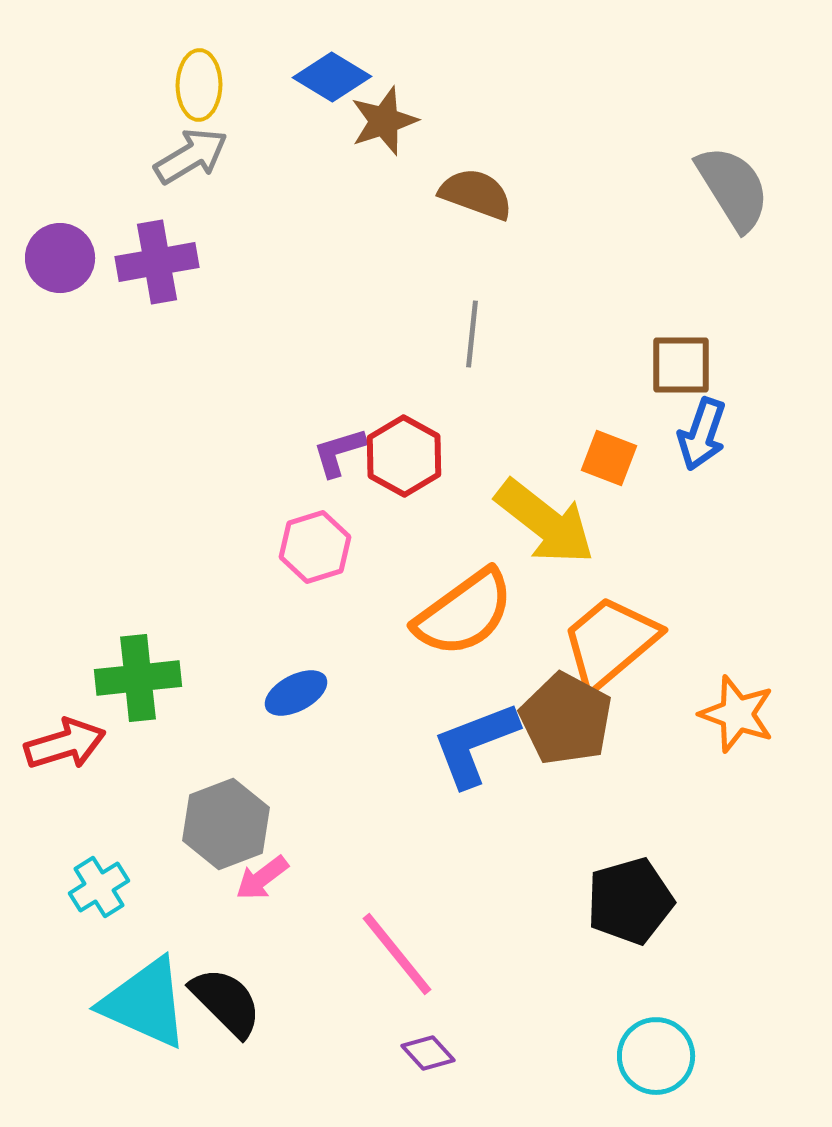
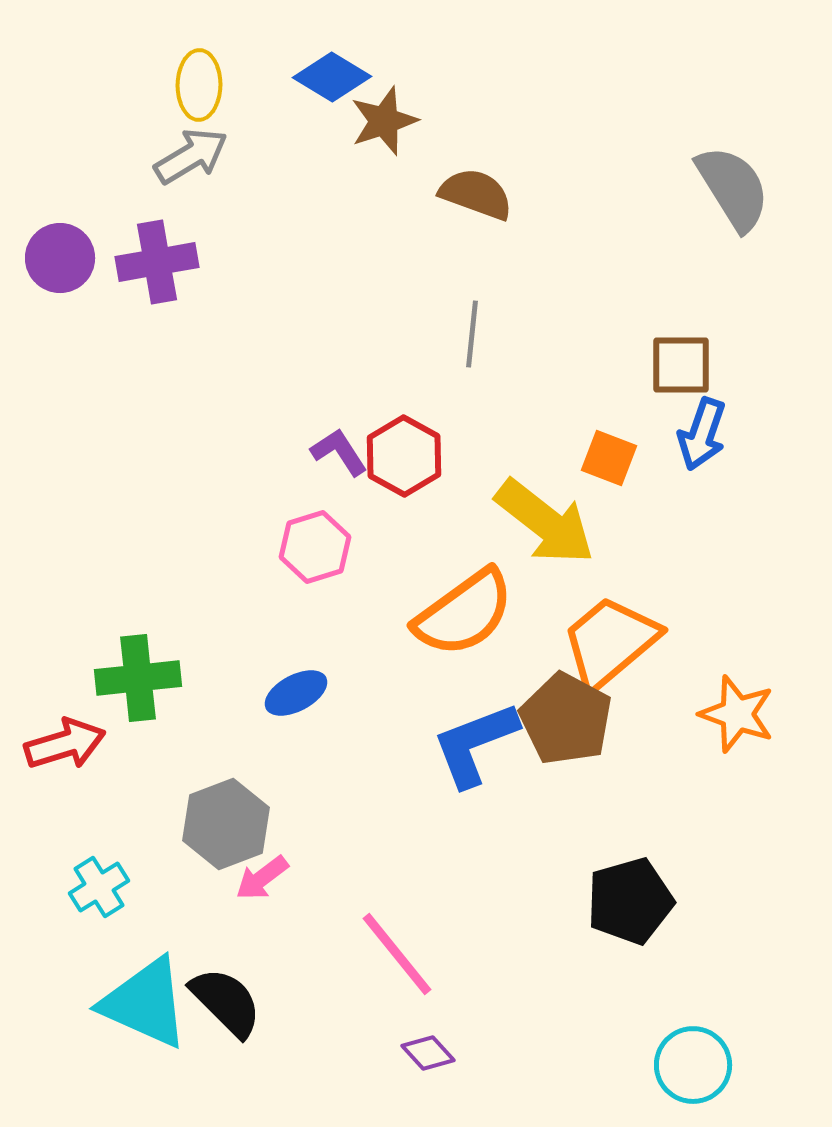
purple L-shape: rotated 74 degrees clockwise
cyan circle: moved 37 px right, 9 px down
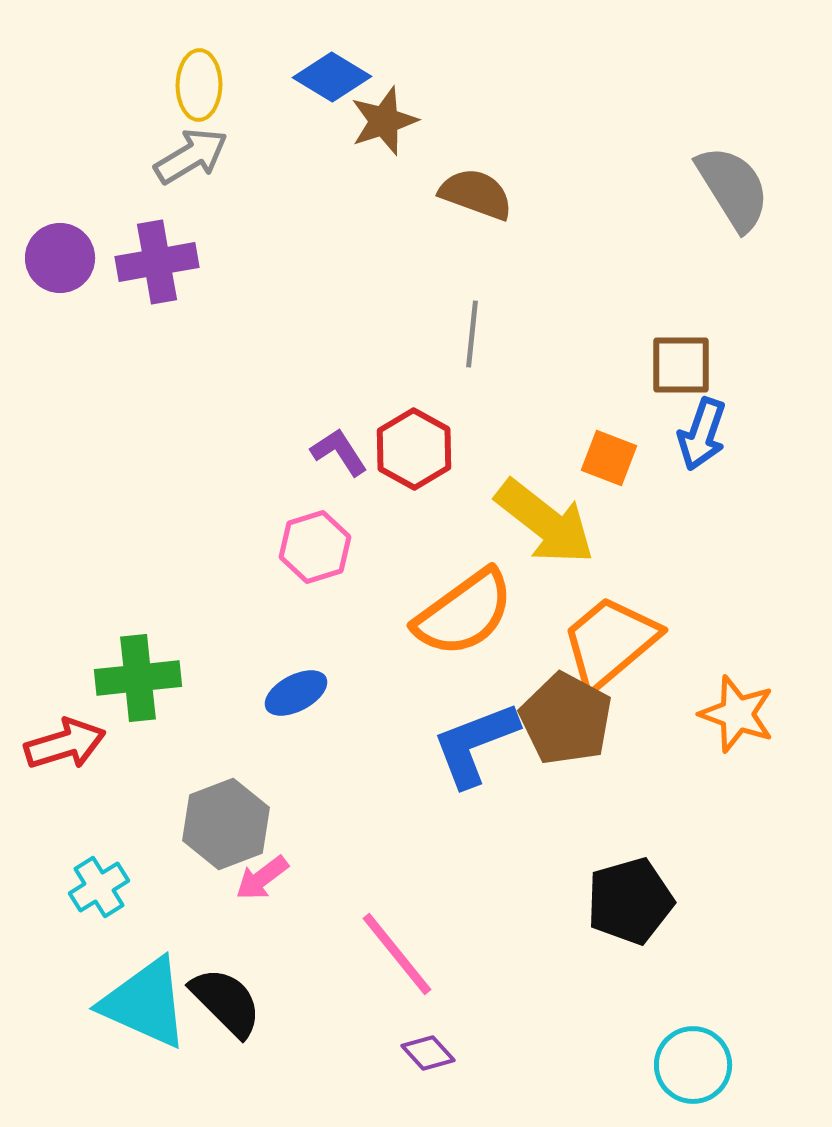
red hexagon: moved 10 px right, 7 px up
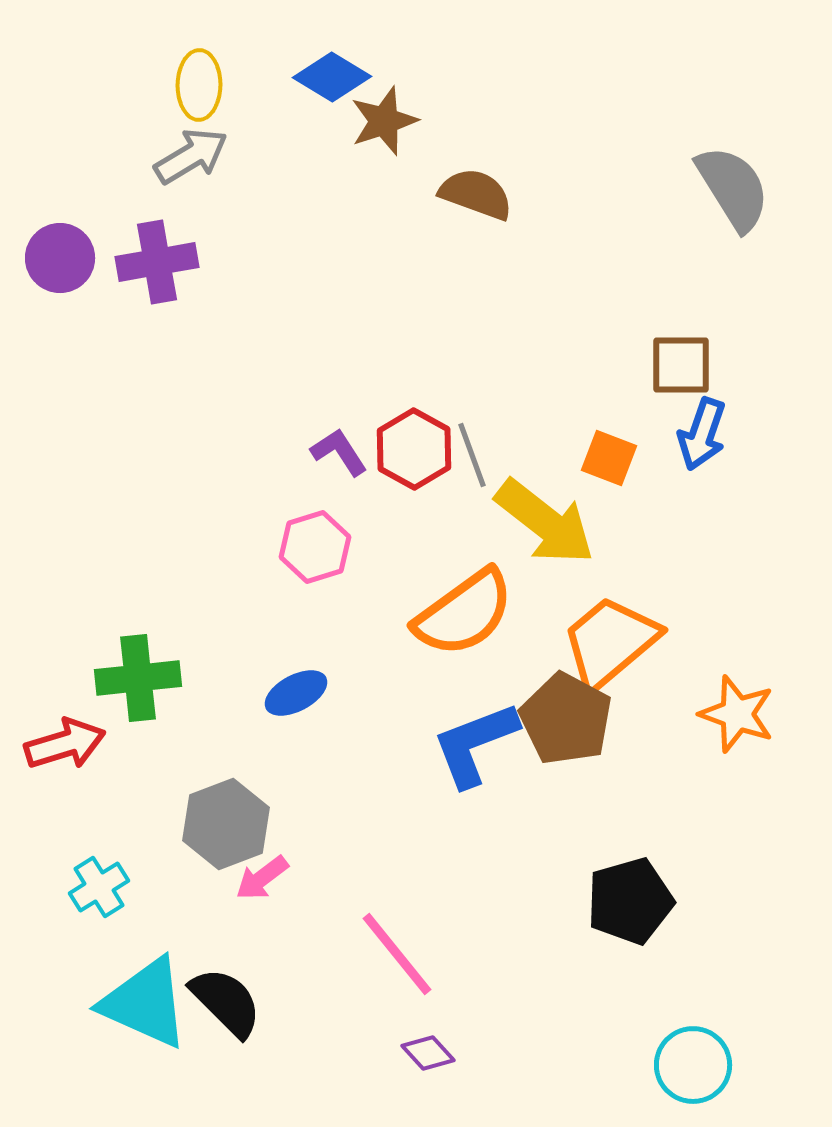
gray line: moved 121 px down; rotated 26 degrees counterclockwise
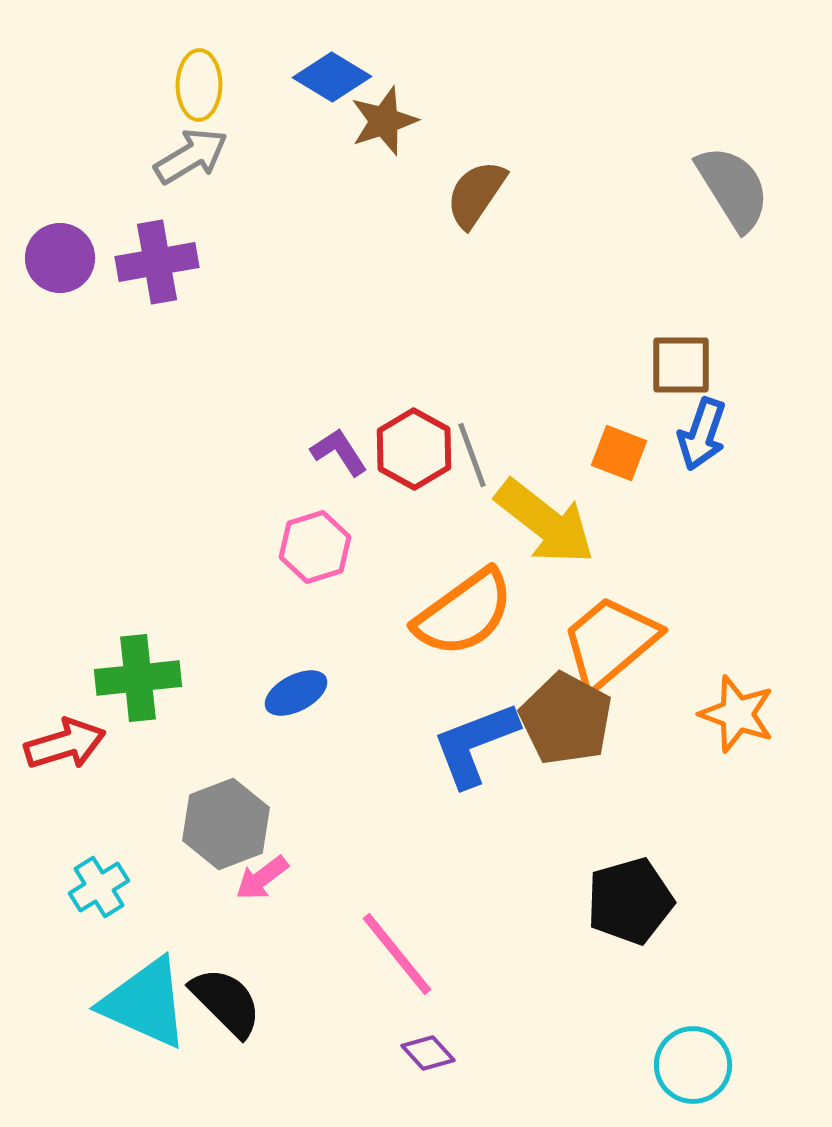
brown semicircle: rotated 76 degrees counterclockwise
orange square: moved 10 px right, 5 px up
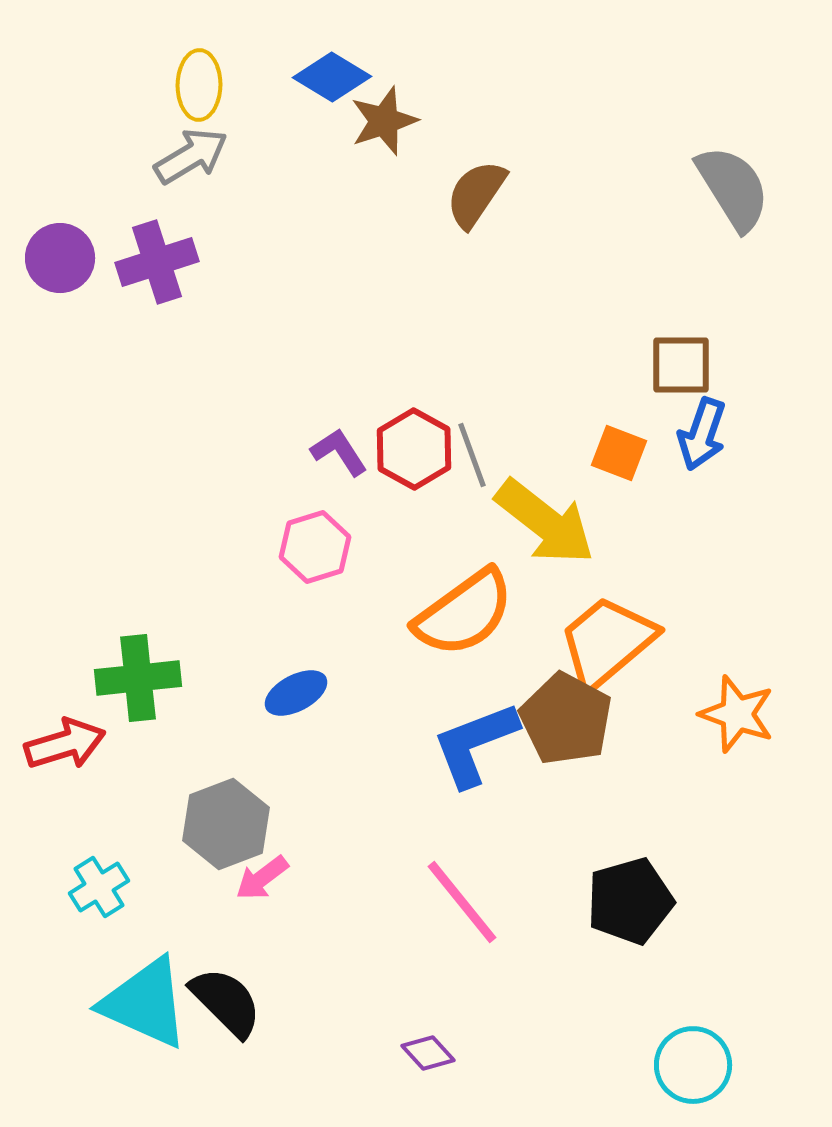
purple cross: rotated 8 degrees counterclockwise
orange trapezoid: moved 3 px left
pink line: moved 65 px right, 52 px up
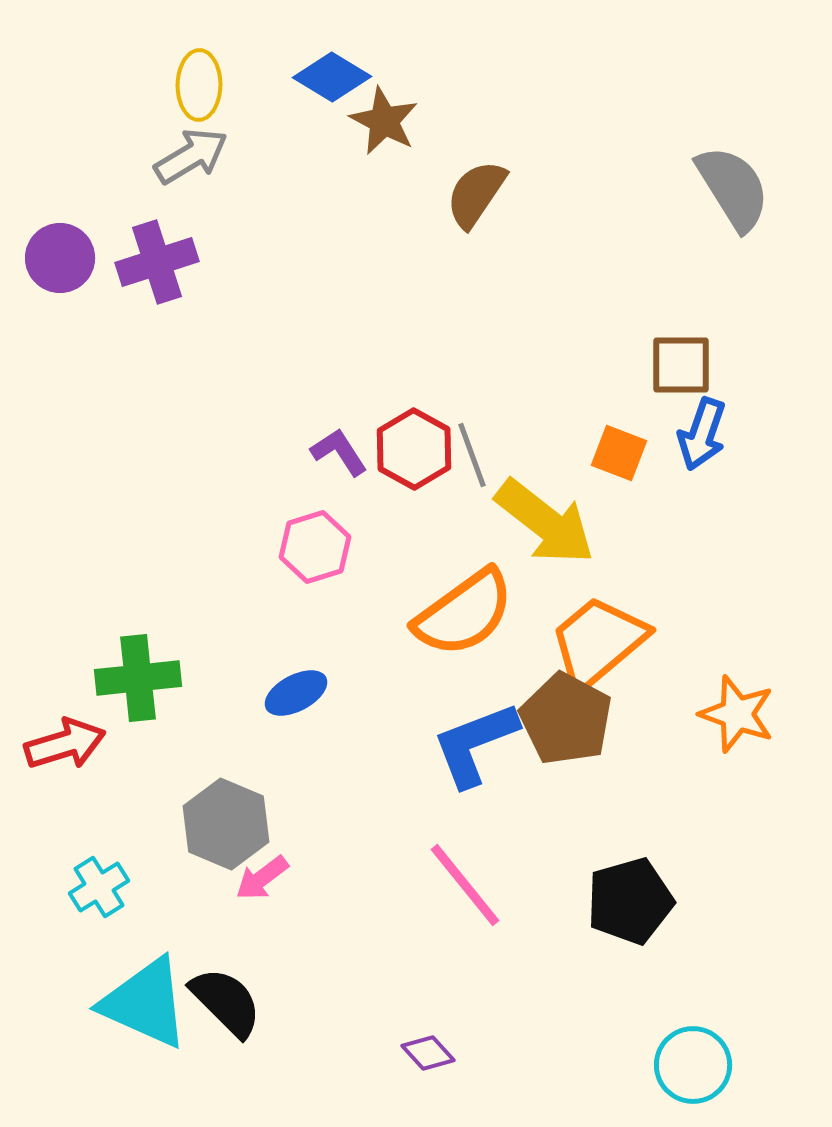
brown star: rotated 26 degrees counterclockwise
orange trapezoid: moved 9 px left
gray hexagon: rotated 16 degrees counterclockwise
pink line: moved 3 px right, 17 px up
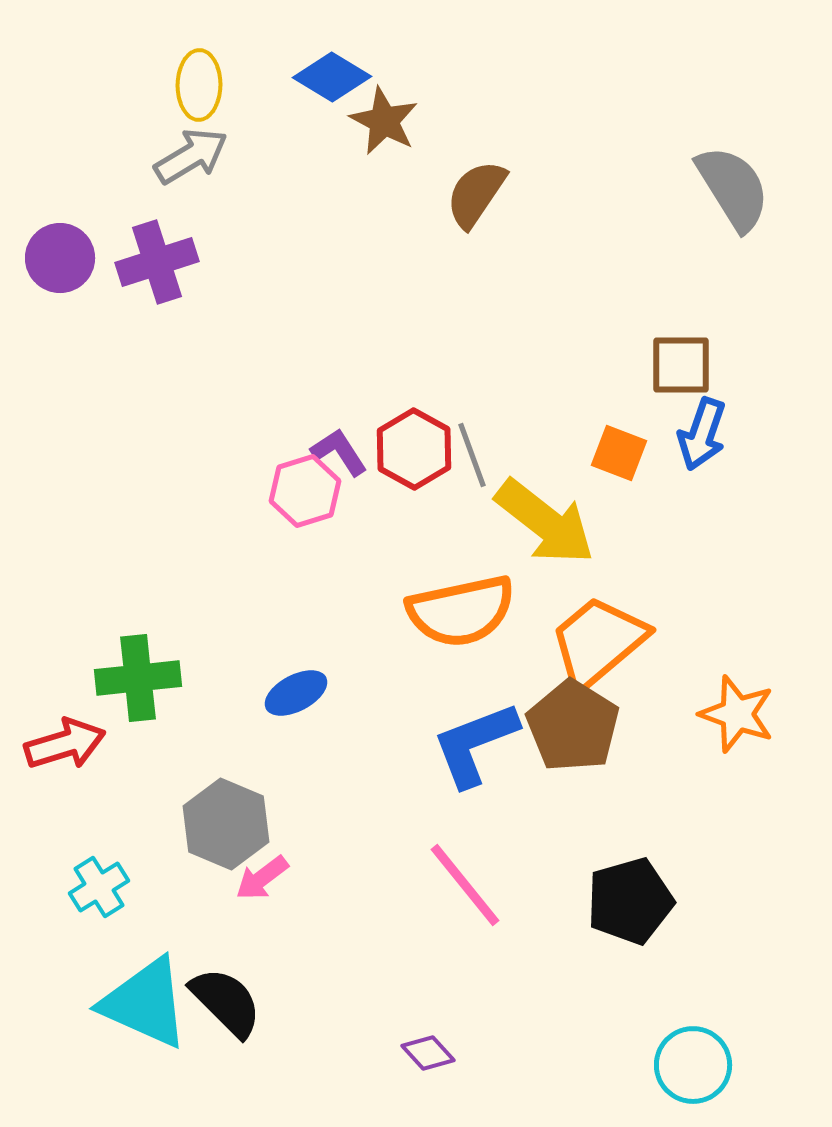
pink hexagon: moved 10 px left, 56 px up
orange semicircle: moved 3 px left, 2 px up; rotated 24 degrees clockwise
brown pentagon: moved 7 px right, 7 px down; rotated 4 degrees clockwise
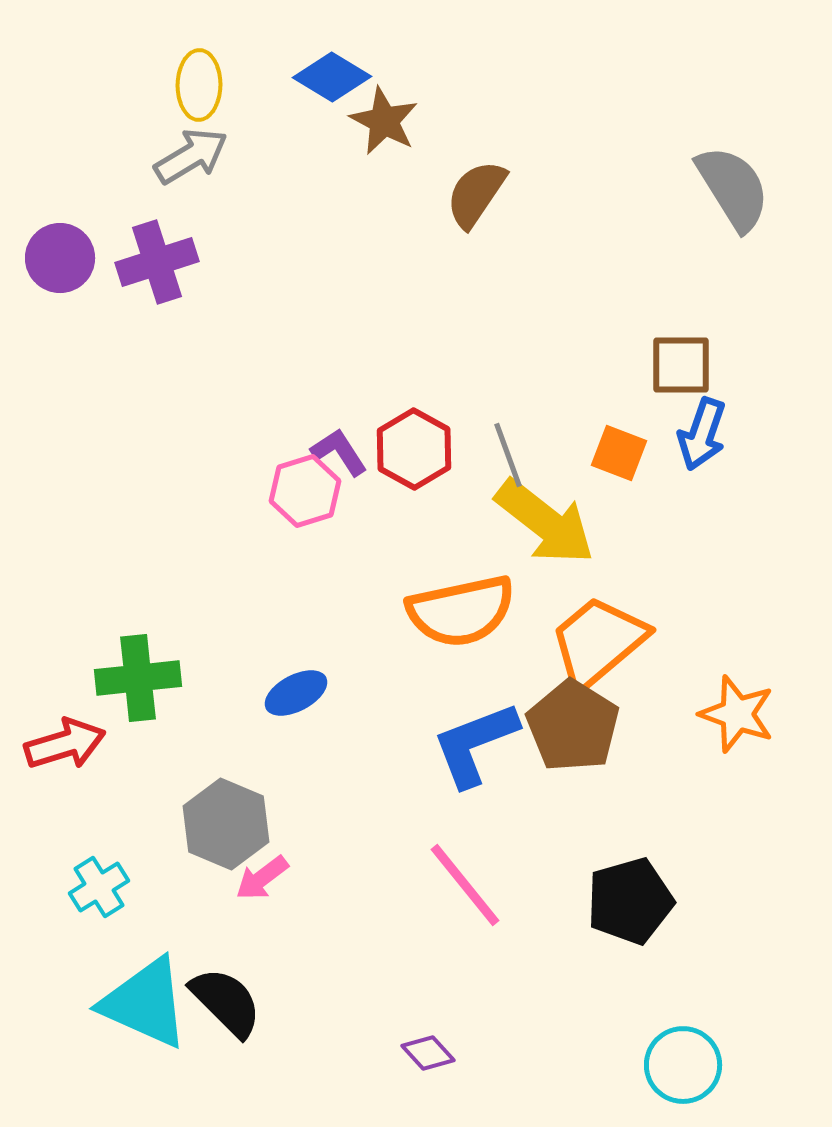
gray line: moved 36 px right
cyan circle: moved 10 px left
